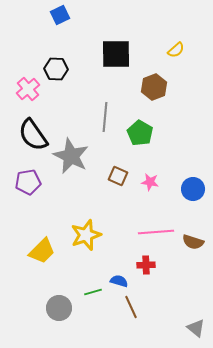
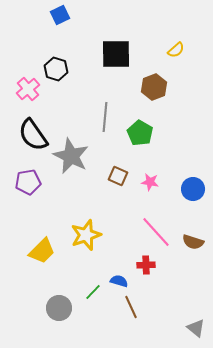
black hexagon: rotated 15 degrees clockwise
pink line: rotated 52 degrees clockwise
green line: rotated 30 degrees counterclockwise
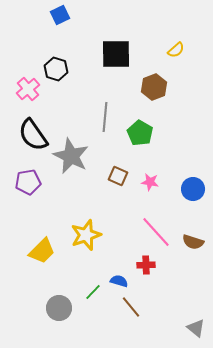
brown line: rotated 15 degrees counterclockwise
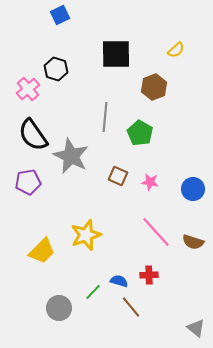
red cross: moved 3 px right, 10 px down
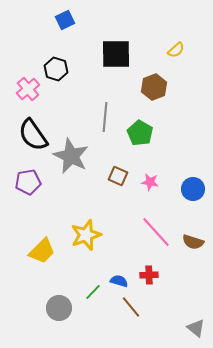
blue square: moved 5 px right, 5 px down
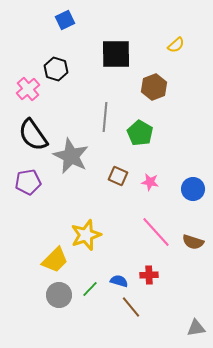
yellow semicircle: moved 5 px up
yellow trapezoid: moved 13 px right, 9 px down
green line: moved 3 px left, 3 px up
gray circle: moved 13 px up
gray triangle: rotated 48 degrees counterclockwise
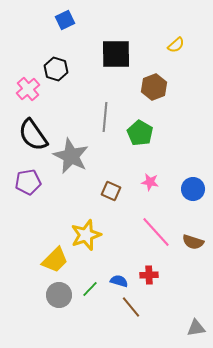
brown square: moved 7 px left, 15 px down
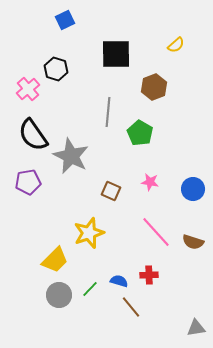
gray line: moved 3 px right, 5 px up
yellow star: moved 3 px right, 2 px up
